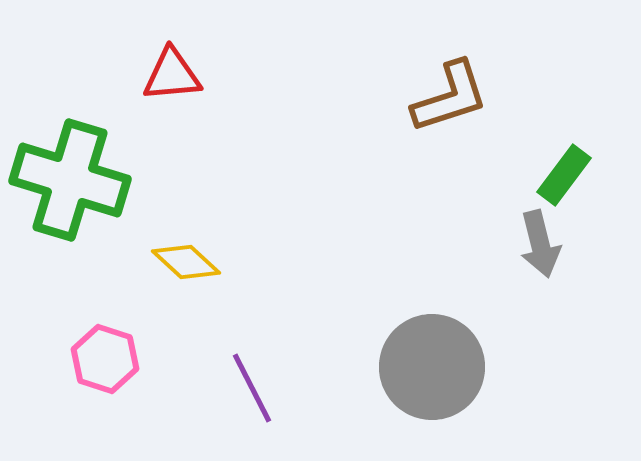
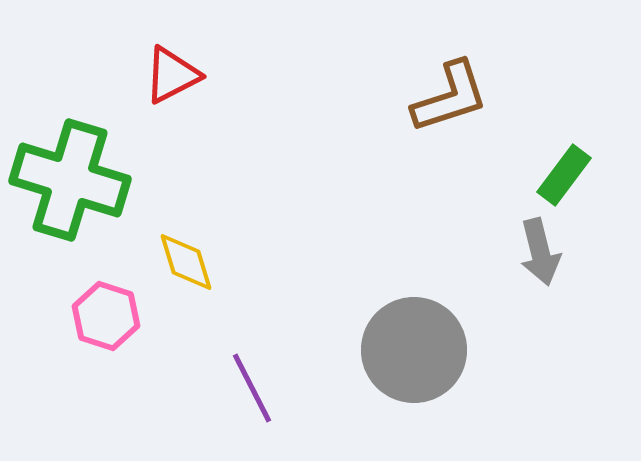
red triangle: rotated 22 degrees counterclockwise
gray arrow: moved 8 px down
yellow diamond: rotated 30 degrees clockwise
pink hexagon: moved 1 px right, 43 px up
gray circle: moved 18 px left, 17 px up
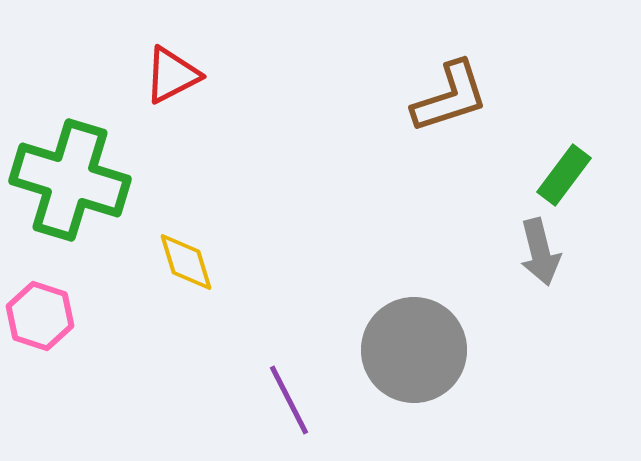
pink hexagon: moved 66 px left
purple line: moved 37 px right, 12 px down
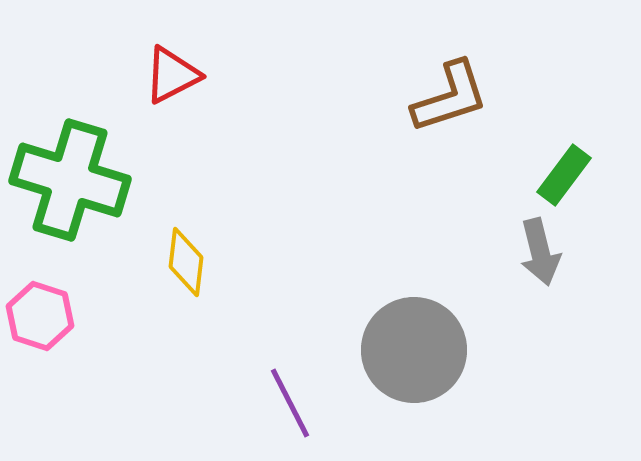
yellow diamond: rotated 24 degrees clockwise
purple line: moved 1 px right, 3 px down
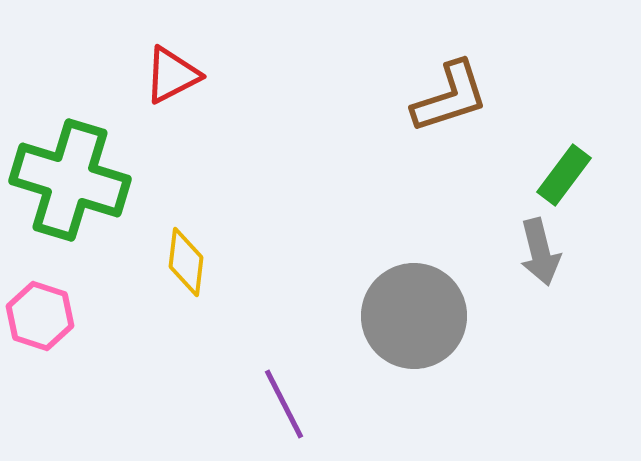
gray circle: moved 34 px up
purple line: moved 6 px left, 1 px down
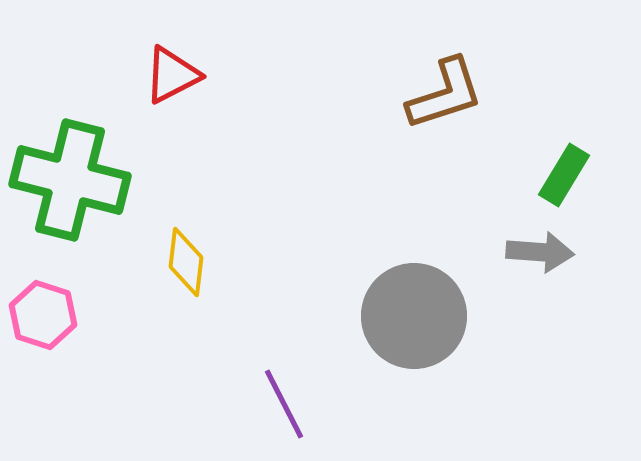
brown L-shape: moved 5 px left, 3 px up
green rectangle: rotated 6 degrees counterclockwise
green cross: rotated 3 degrees counterclockwise
gray arrow: rotated 72 degrees counterclockwise
pink hexagon: moved 3 px right, 1 px up
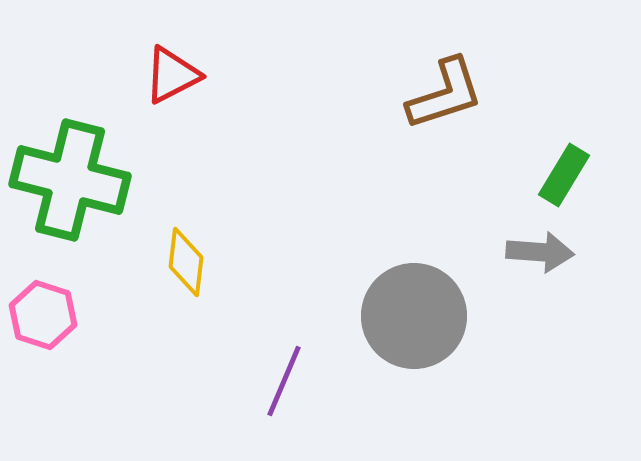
purple line: moved 23 px up; rotated 50 degrees clockwise
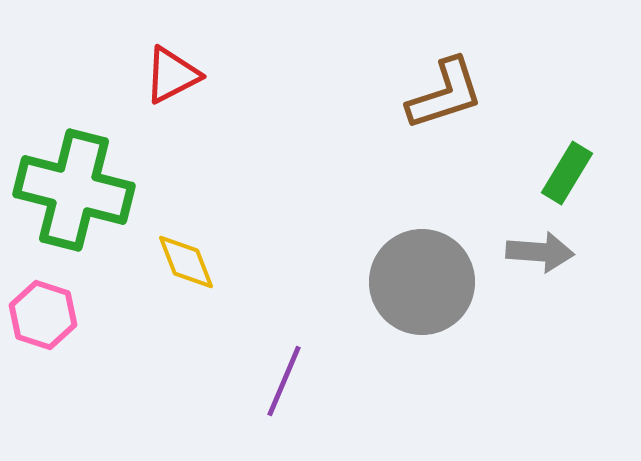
green rectangle: moved 3 px right, 2 px up
green cross: moved 4 px right, 10 px down
yellow diamond: rotated 28 degrees counterclockwise
gray circle: moved 8 px right, 34 px up
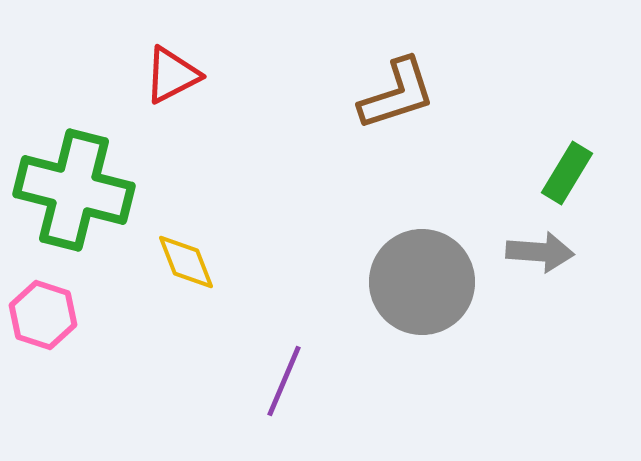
brown L-shape: moved 48 px left
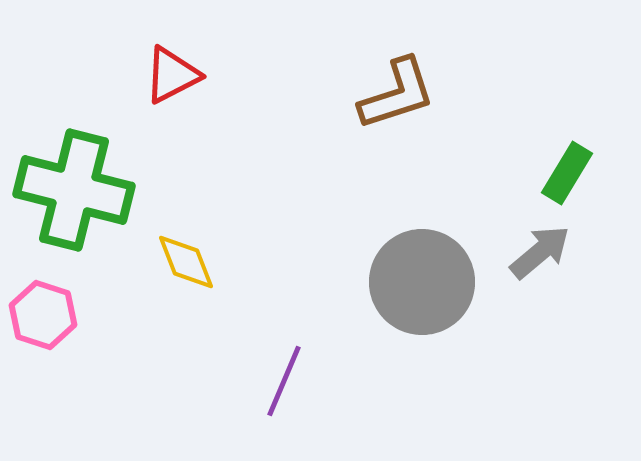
gray arrow: rotated 44 degrees counterclockwise
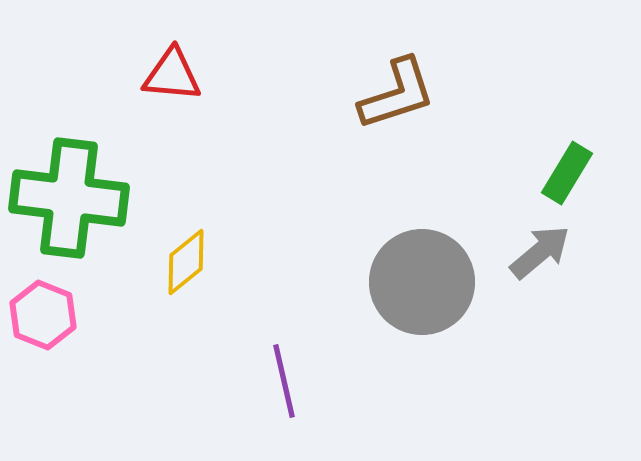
red triangle: rotated 32 degrees clockwise
green cross: moved 5 px left, 8 px down; rotated 7 degrees counterclockwise
yellow diamond: rotated 72 degrees clockwise
pink hexagon: rotated 4 degrees clockwise
purple line: rotated 36 degrees counterclockwise
